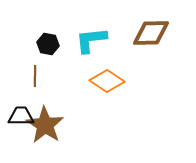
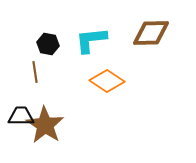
brown line: moved 4 px up; rotated 10 degrees counterclockwise
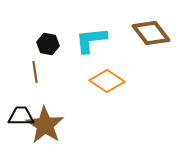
brown diamond: rotated 54 degrees clockwise
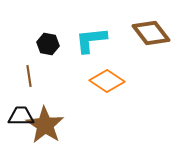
brown line: moved 6 px left, 4 px down
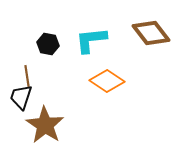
brown line: moved 2 px left
black trapezoid: moved 19 px up; rotated 72 degrees counterclockwise
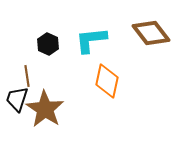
black hexagon: rotated 15 degrees clockwise
orange diamond: rotated 68 degrees clockwise
black trapezoid: moved 4 px left, 2 px down
brown star: moved 16 px up
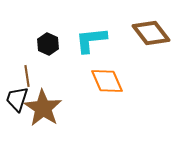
orange diamond: rotated 36 degrees counterclockwise
brown star: moved 2 px left, 1 px up
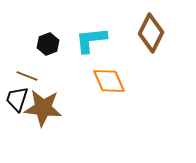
brown diamond: rotated 63 degrees clockwise
black hexagon: rotated 15 degrees clockwise
brown line: rotated 60 degrees counterclockwise
orange diamond: moved 2 px right
brown star: rotated 27 degrees counterclockwise
